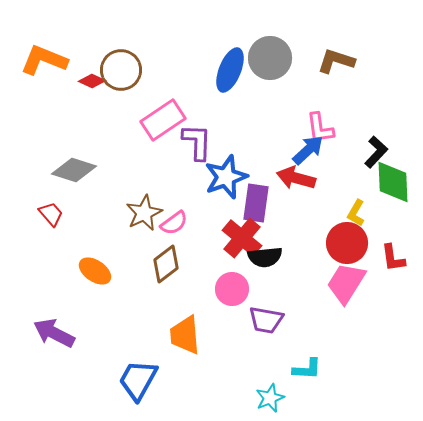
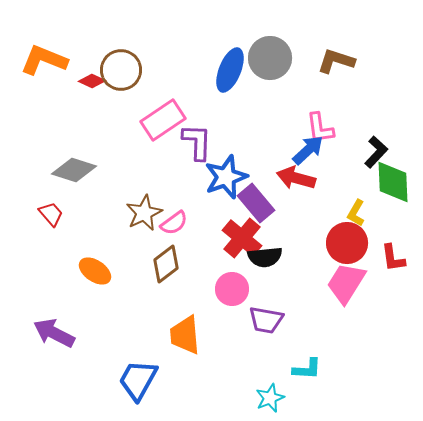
purple rectangle: rotated 48 degrees counterclockwise
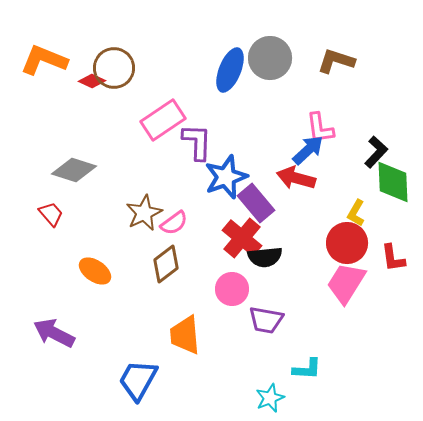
brown circle: moved 7 px left, 2 px up
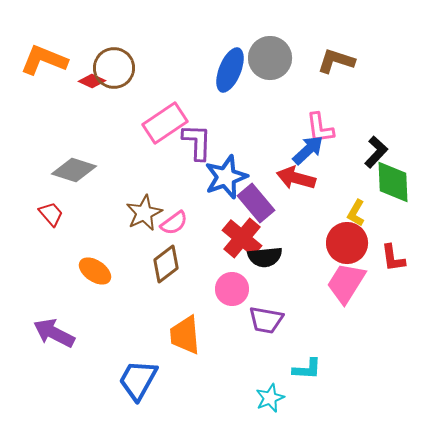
pink rectangle: moved 2 px right, 3 px down
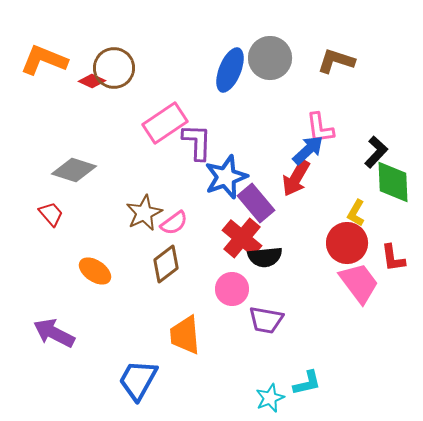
red arrow: rotated 75 degrees counterclockwise
pink trapezoid: moved 13 px right; rotated 111 degrees clockwise
cyan L-shape: moved 14 px down; rotated 16 degrees counterclockwise
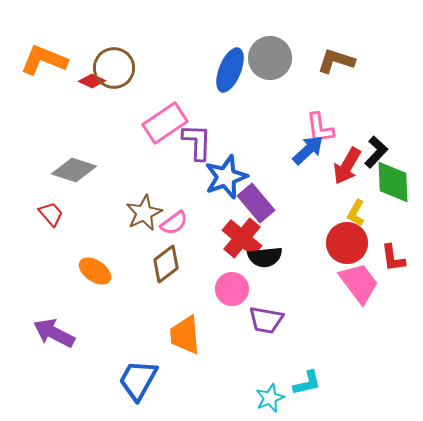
red arrow: moved 51 px right, 12 px up
